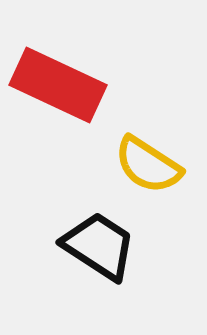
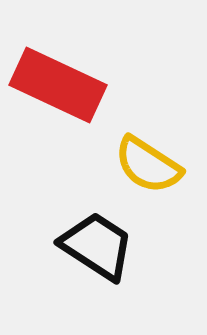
black trapezoid: moved 2 px left
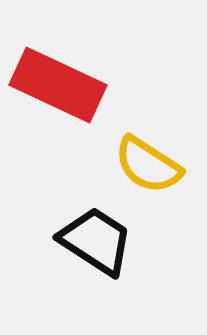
black trapezoid: moved 1 px left, 5 px up
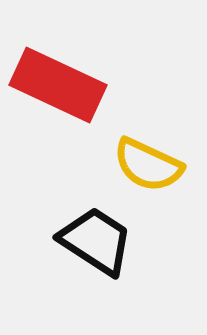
yellow semicircle: rotated 8 degrees counterclockwise
